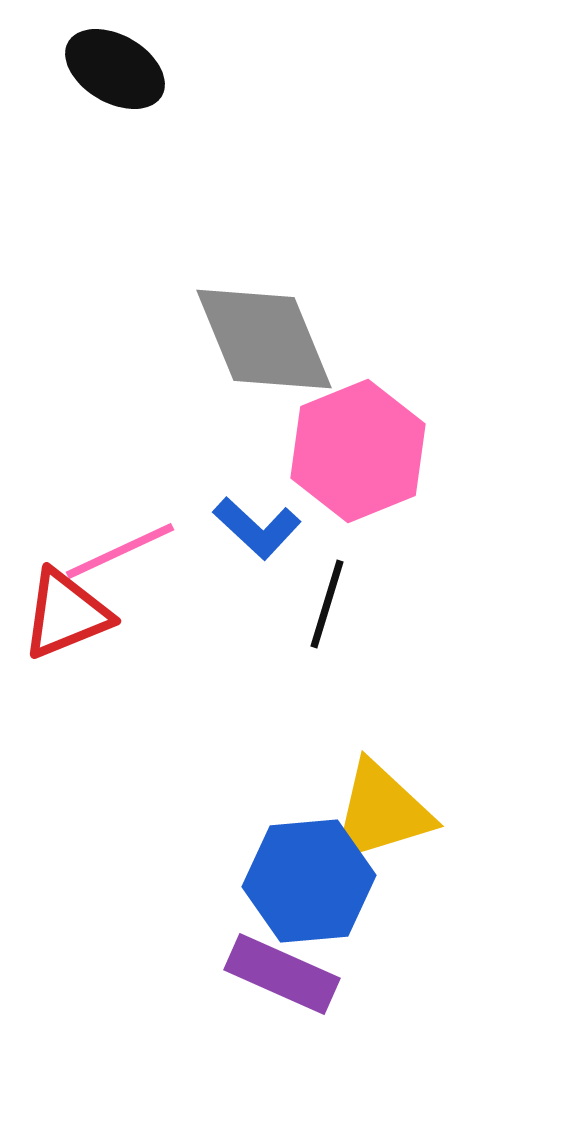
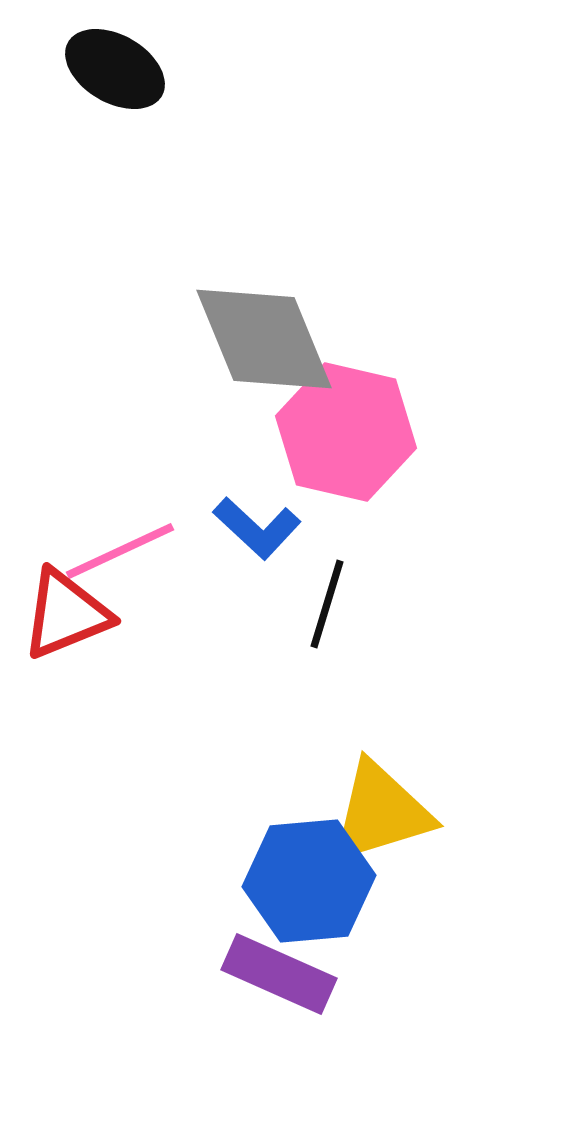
pink hexagon: moved 12 px left, 19 px up; rotated 25 degrees counterclockwise
purple rectangle: moved 3 px left
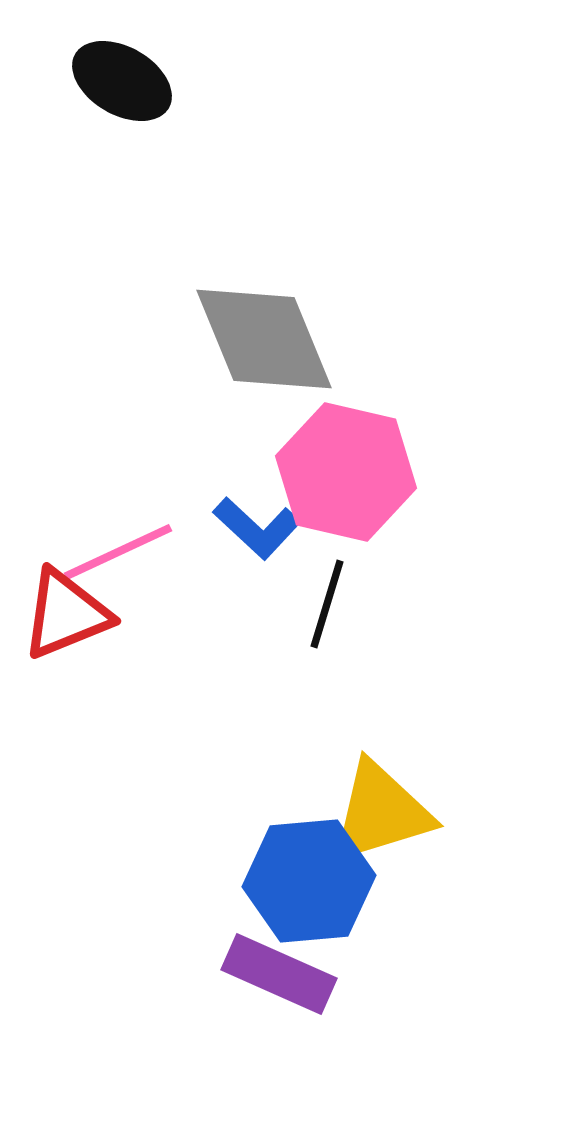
black ellipse: moved 7 px right, 12 px down
pink hexagon: moved 40 px down
pink line: moved 2 px left, 1 px down
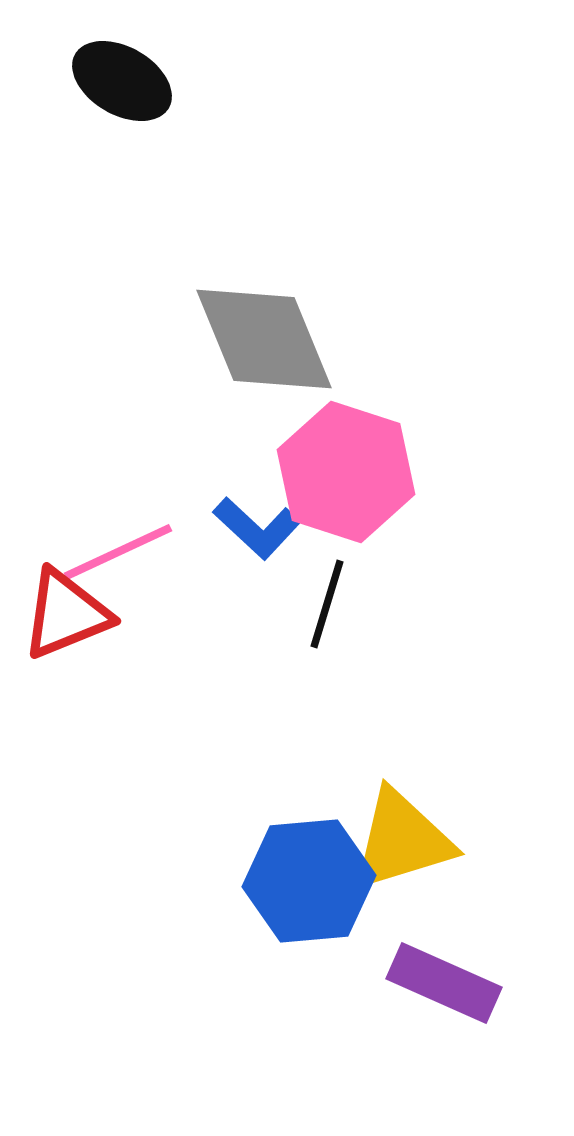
pink hexagon: rotated 5 degrees clockwise
yellow triangle: moved 21 px right, 28 px down
purple rectangle: moved 165 px right, 9 px down
